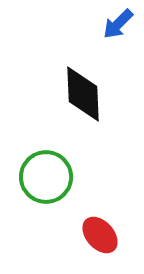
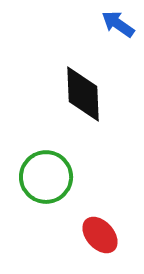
blue arrow: rotated 80 degrees clockwise
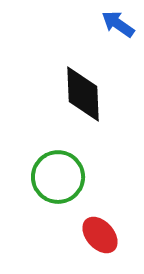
green circle: moved 12 px right
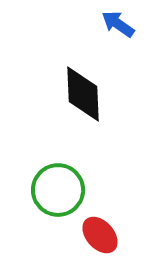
green circle: moved 13 px down
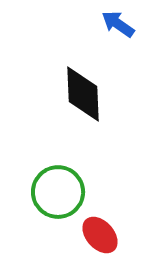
green circle: moved 2 px down
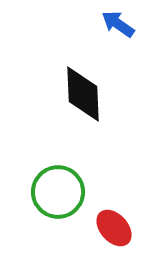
red ellipse: moved 14 px right, 7 px up
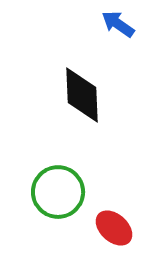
black diamond: moved 1 px left, 1 px down
red ellipse: rotated 6 degrees counterclockwise
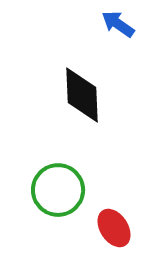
green circle: moved 2 px up
red ellipse: rotated 15 degrees clockwise
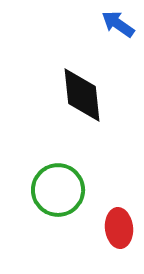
black diamond: rotated 4 degrees counterclockwise
red ellipse: moved 5 px right; rotated 27 degrees clockwise
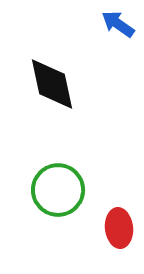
black diamond: moved 30 px left, 11 px up; rotated 6 degrees counterclockwise
